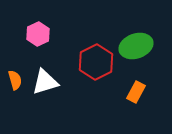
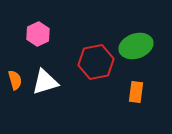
red hexagon: rotated 16 degrees clockwise
orange rectangle: rotated 20 degrees counterclockwise
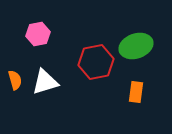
pink hexagon: rotated 15 degrees clockwise
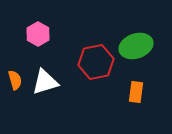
pink hexagon: rotated 20 degrees counterclockwise
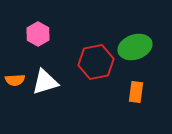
green ellipse: moved 1 px left, 1 px down
orange semicircle: rotated 102 degrees clockwise
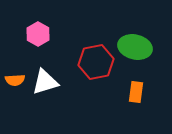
green ellipse: rotated 32 degrees clockwise
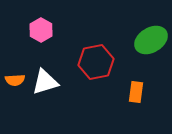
pink hexagon: moved 3 px right, 4 px up
green ellipse: moved 16 px right, 7 px up; rotated 44 degrees counterclockwise
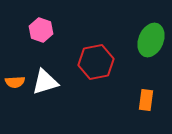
pink hexagon: rotated 10 degrees counterclockwise
green ellipse: rotated 36 degrees counterclockwise
orange semicircle: moved 2 px down
orange rectangle: moved 10 px right, 8 px down
